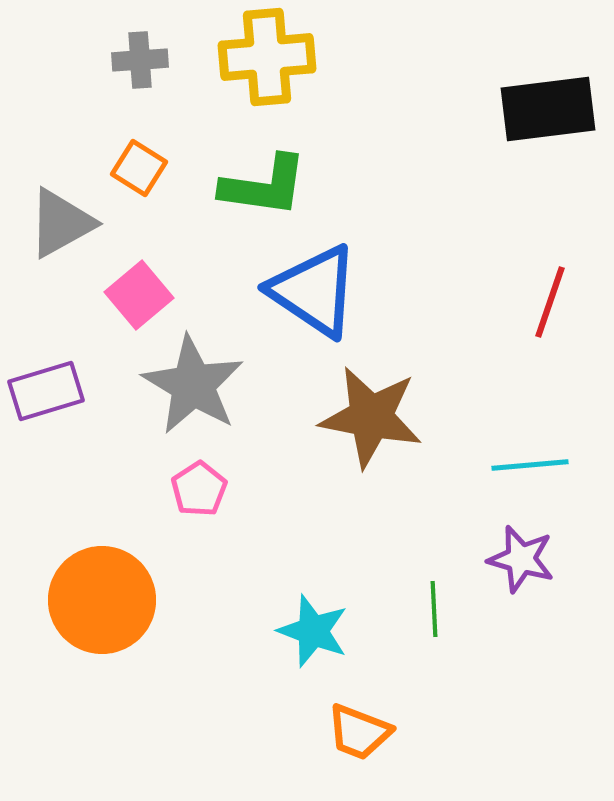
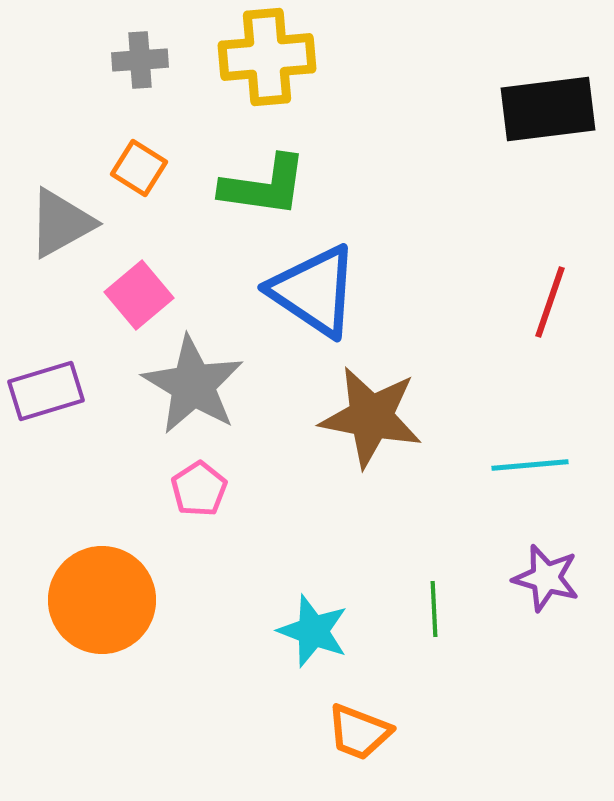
purple star: moved 25 px right, 19 px down
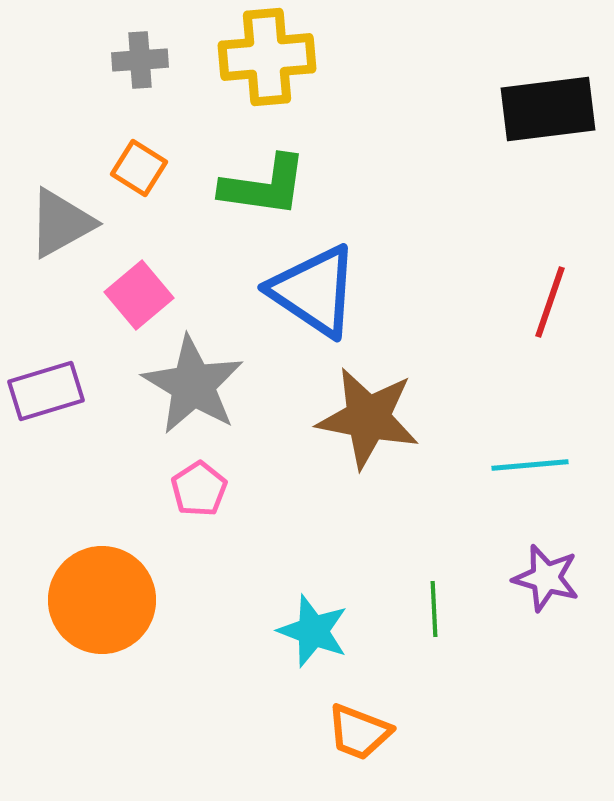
brown star: moved 3 px left, 1 px down
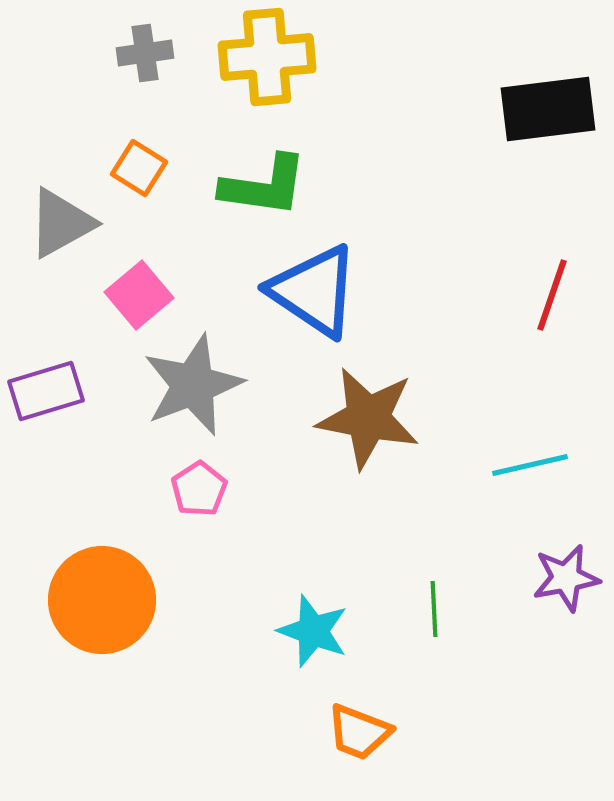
gray cross: moved 5 px right, 7 px up; rotated 4 degrees counterclockwise
red line: moved 2 px right, 7 px up
gray star: rotated 20 degrees clockwise
cyan line: rotated 8 degrees counterclockwise
purple star: moved 20 px right; rotated 26 degrees counterclockwise
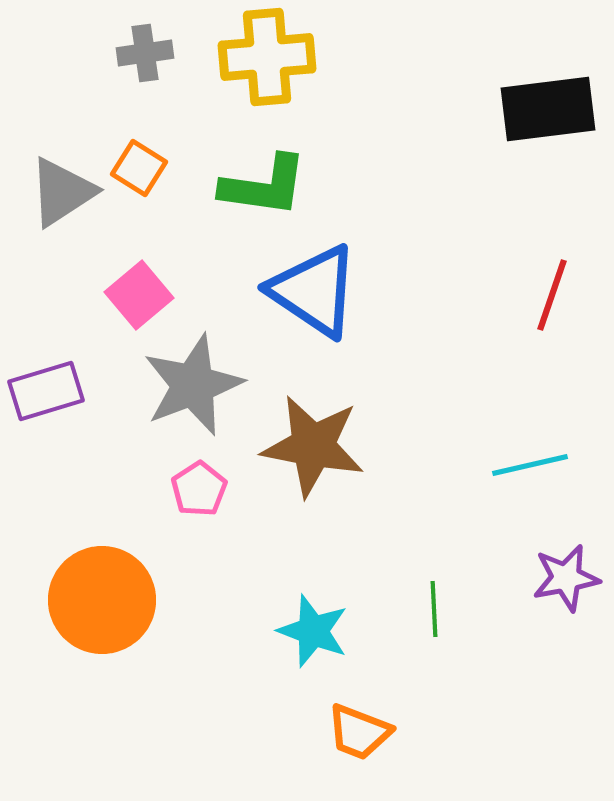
gray triangle: moved 1 px right, 31 px up; rotated 4 degrees counterclockwise
brown star: moved 55 px left, 28 px down
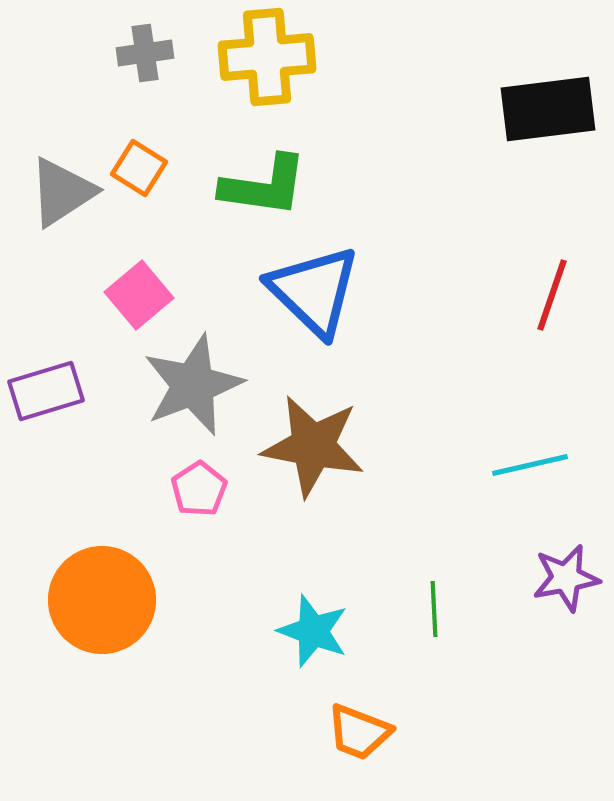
blue triangle: rotated 10 degrees clockwise
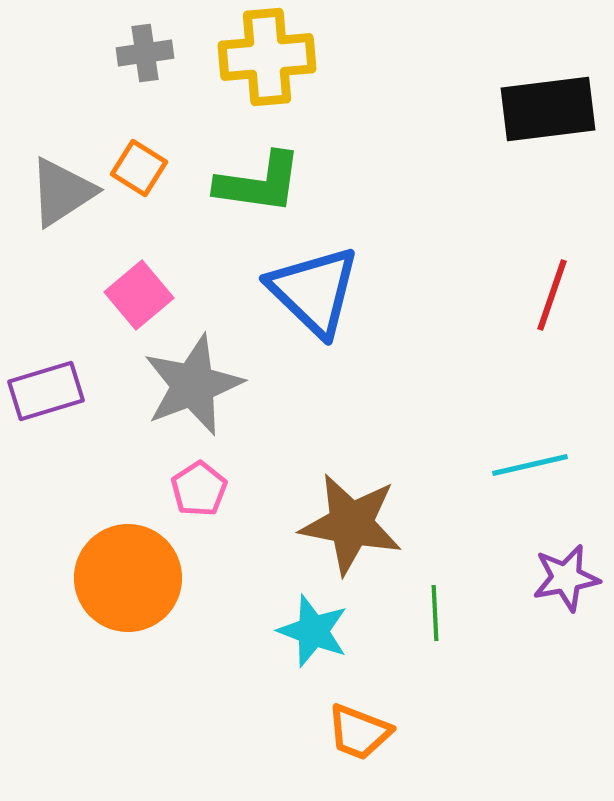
green L-shape: moved 5 px left, 3 px up
brown star: moved 38 px right, 78 px down
orange circle: moved 26 px right, 22 px up
green line: moved 1 px right, 4 px down
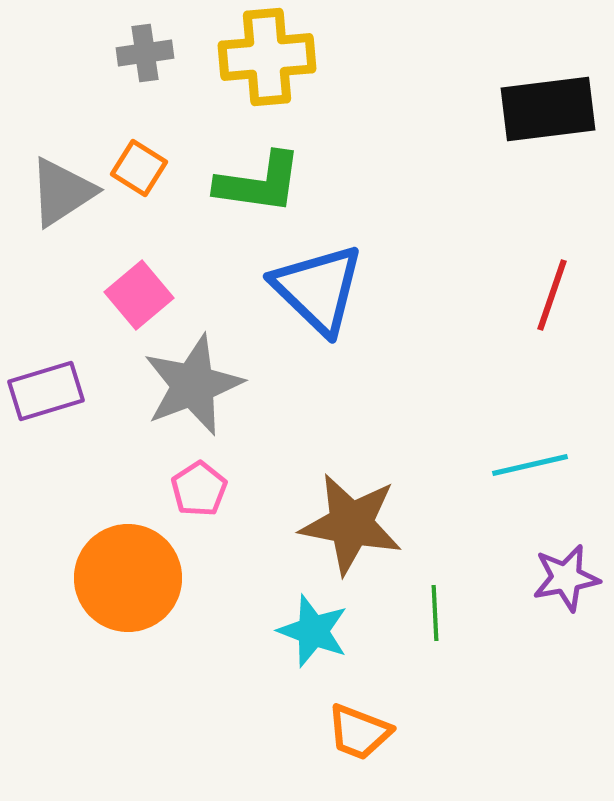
blue triangle: moved 4 px right, 2 px up
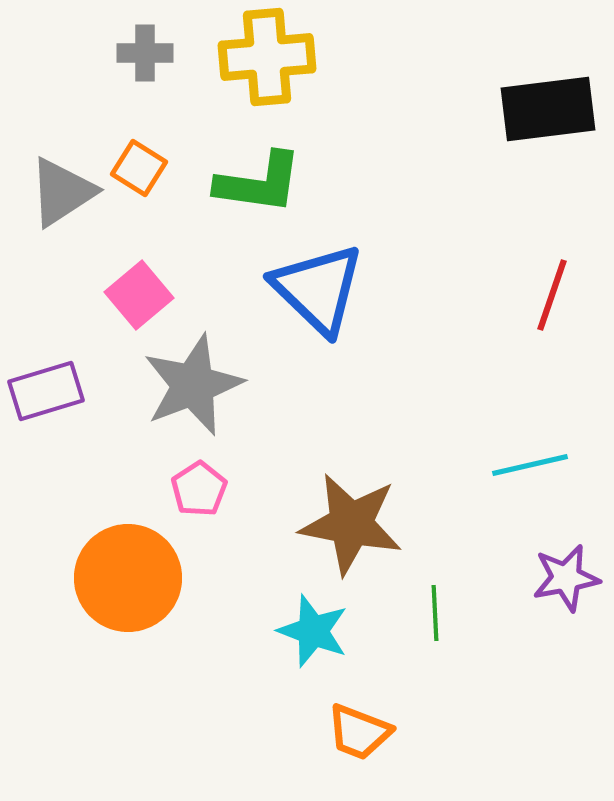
gray cross: rotated 8 degrees clockwise
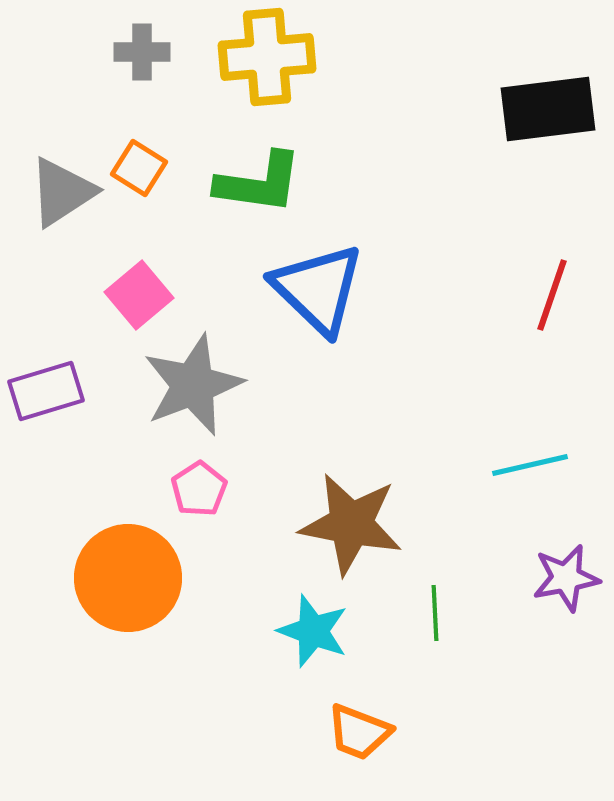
gray cross: moved 3 px left, 1 px up
